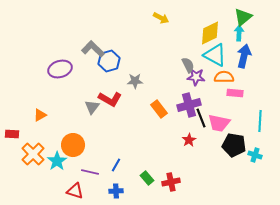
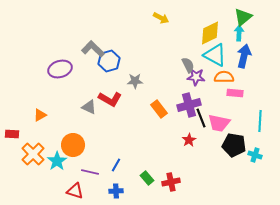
gray triangle: moved 3 px left; rotated 42 degrees counterclockwise
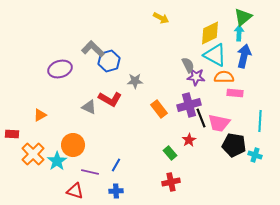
green rectangle: moved 23 px right, 25 px up
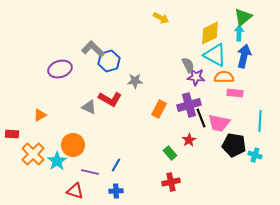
orange rectangle: rotated 66 degrees clockwise
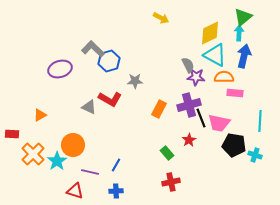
green rectangle: moved 3 px left
